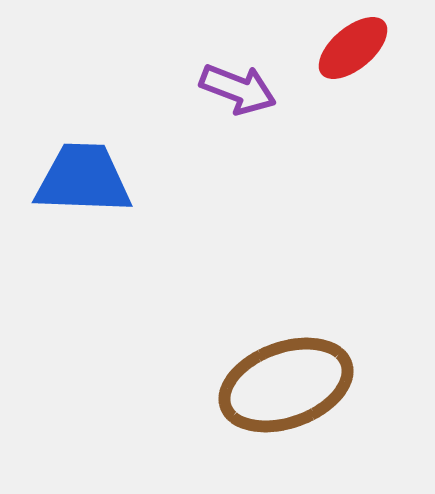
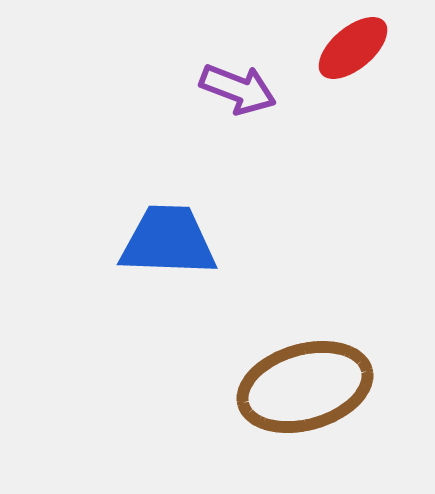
blue trapezoid: moved 85 px right, 62 px down
brown ellipse: moved 19 px right, 2 px down; rotated 4 degrees clockwise
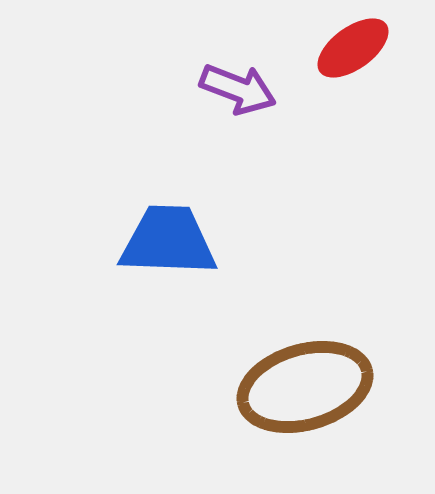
red ellipse: rotated 4 degrees clockwise
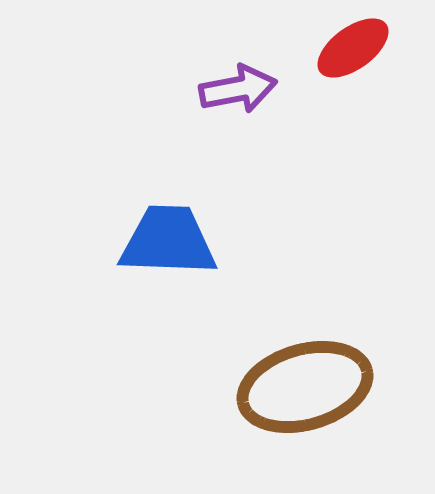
purple arrow: rotated 32 degrees counterclockwise
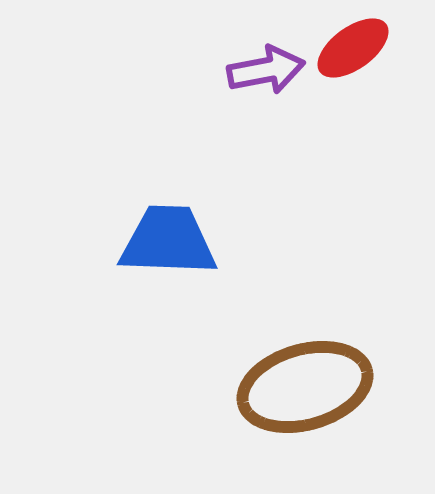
purple arrow: moved 28 px right, 19 px up
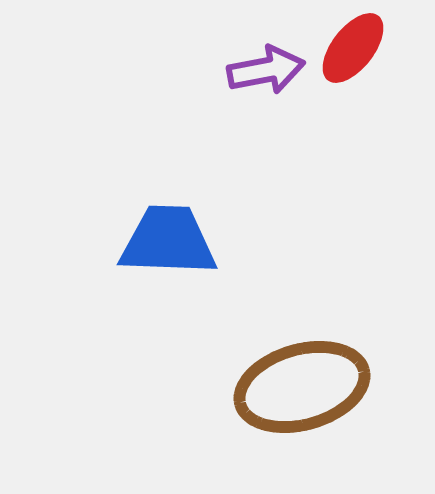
red ellipse: rotated 16 degrees counterclockwise
brown ellipse: moved 3 px left
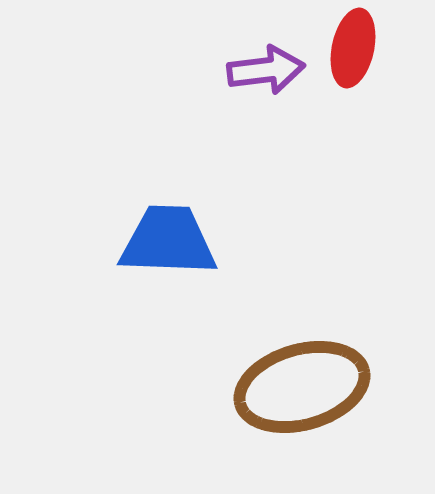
red ellipse: rotated 26 degrees counterclockwise
purple arrow: rotated 4 degrees clockwise
